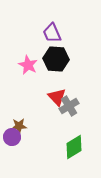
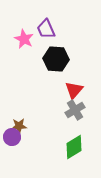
purple trapezoid: moved 6 px left, 4 px up
pink star: moved 4 px left, 26 px up
red triangle: moved 17 px right, 7 px up; rotated 24 degrees clockwise
gray cross: moved 6 px right, 4 px down
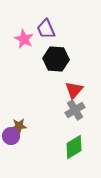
purple circle: moved 1 px left, 1 px up
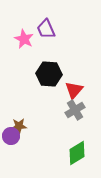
black hexagon: moved 7 px left, 15 px down
green diamond: moved 3 px right, 6 px down
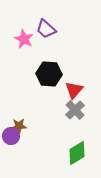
purple trapezoid: rotated 25 degrees counterclockwise
gray cross: rotated 12 degrees counterclockwise
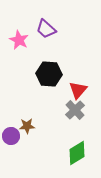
pink star: moved 5 px left, 1 px down
red triangle: moved 4 px right
brown star: moved 8 px right
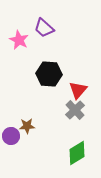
purple trapezoid: moved 2 px left, 1 px up
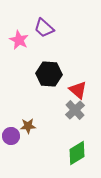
red triangle: rotated 30 degrees counterclockwise
brown star: moved 1 px right
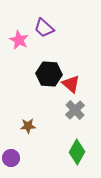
red triangle: moved 7 px left, 6 px up
purple circle: moved 22 px down
green diamond: moved 1 px up; rotated 30 degrees counterclockwise
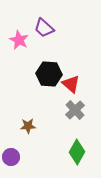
purple circle: moved 1 px up
